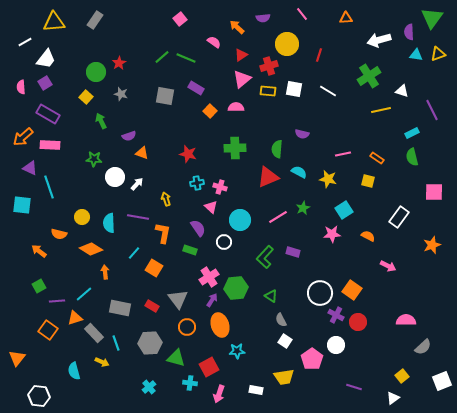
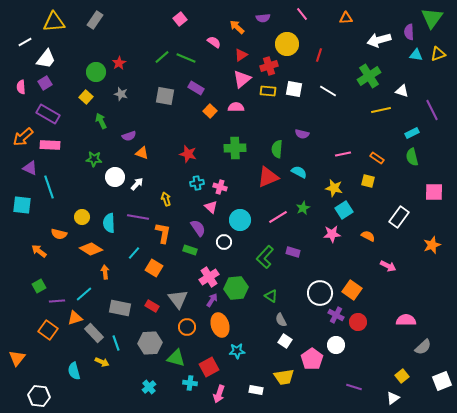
yellow star at (328, 179): moved 6 px right, 9 px down
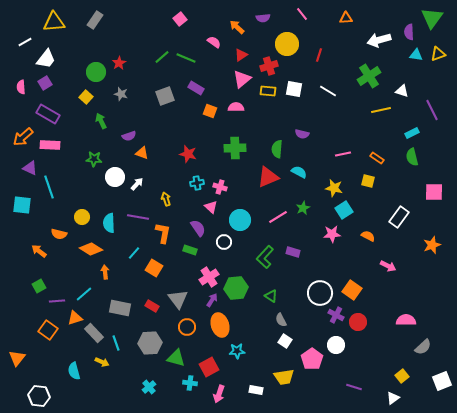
gray square at (165, 96): rotated 30 degrees counterclockwise
orange square at (210, 111): rotated 24 degrees counterclockwise
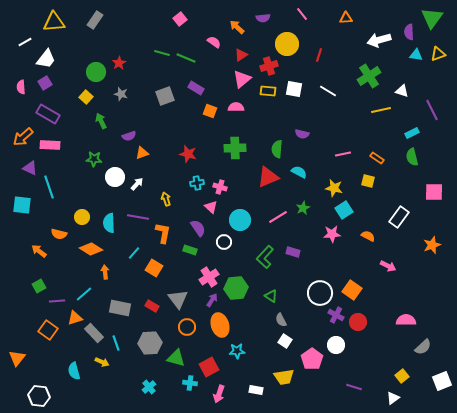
green line at (162, 57): moved 4 px up; rotated 56 degrees clockwise
orange triangle at (142, 153): rotated 40 degrees counterclockwise
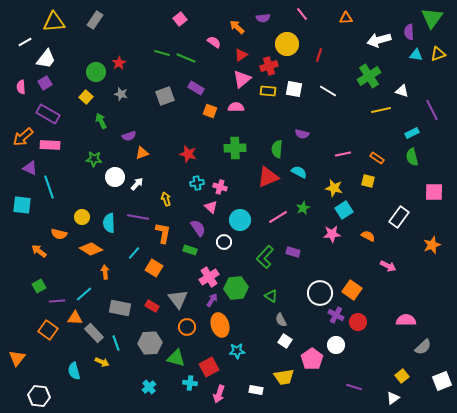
orange triangle at (75, 318): rotated 21 degrees clockwise
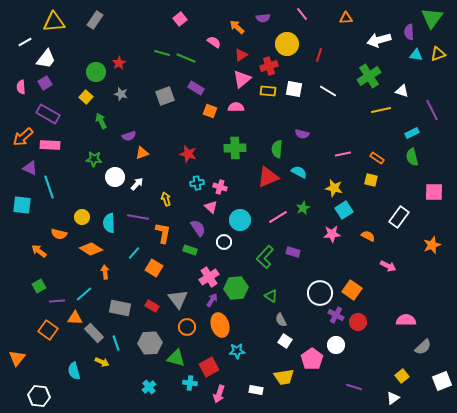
yellow square at (368, 181): moved 3 px right, 1 px up
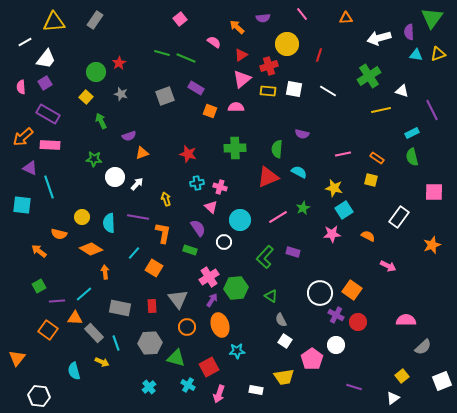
white arrow at (379, 40): moved 2 px up
red rectangle at (152, 306): rotated 56 degrees clockwise
cyan cross at (190, 383): moved 2 px left, 2 px down; rotated 24 degrees clockwise
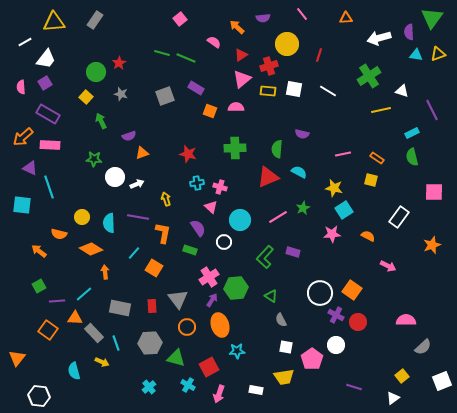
white arrow at (137, 184): rotated 24 degrees clockwise
white square at (285, 341): moved 1 px right, 6 px down; rotated 24 degrees counterclockwise
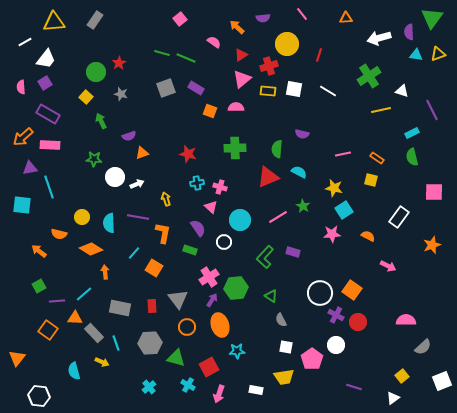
gray square at (165, 96): moved 1 px right, 8 px up
purple triangle at (30, 168): rotated 35 degrees counterclockwise
green star at (303, 208): moved 2 px up; rotated 16 degrees counterclockwise
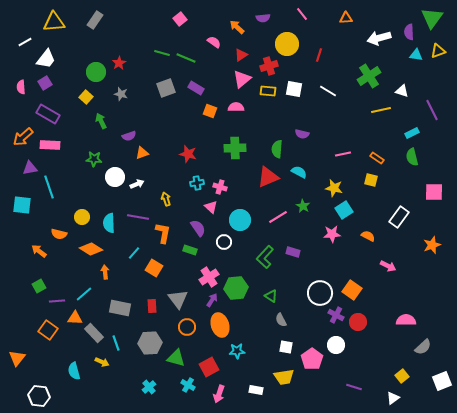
yellow triangle at (438, 54): moved 3 px up
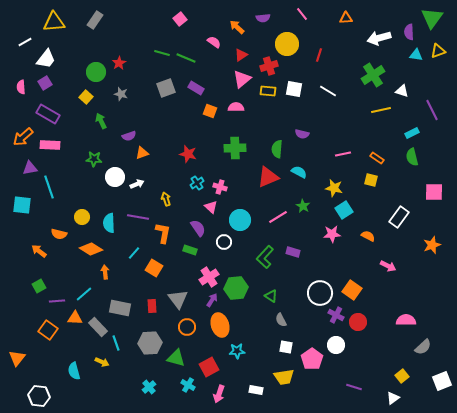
green cross at (369, 76): moved 4 px right, 1 px up
cyan cross at (197, 183): rotated 24 degrees counterclockwise
gray rectangle at (94, 333): moved 4 px right, 6 px up
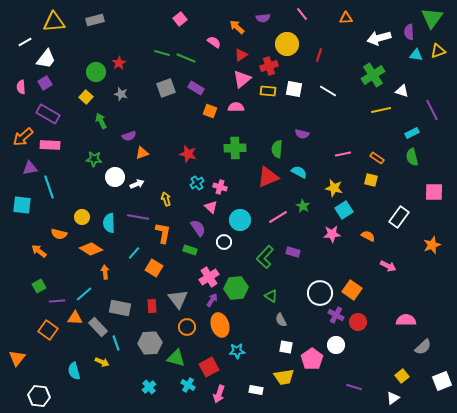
gray rectangle at (95, 20): rotated 42 degrees clockwise
